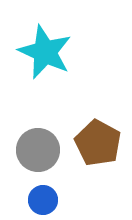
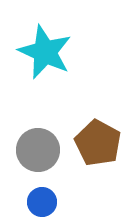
blue circle: moved 1 px left, 2 px down
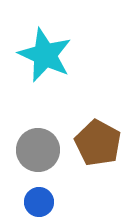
cyan star: moved 3 px down
blue circle: moved 3 px left
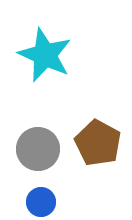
gray circle: moved 1 px up
blue circle: moved 2 px right
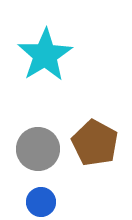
cyan star: rotated 16 degrees clockwise
brown pentagon: moved 3 px left
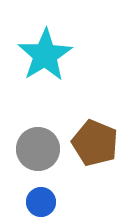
brown pentagon: rotated 6 degrees counterclockwise
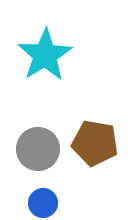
brown pentagon: rotated 12 degrees counterclockwise
blue circle: moved 2 px right, 1 px down
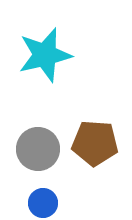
cyan star: rotated 18 degrees clockwise
brown pentagon: rotated 6 degrees counterclockwise
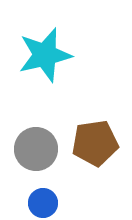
brown pentagon: rotated 12 degrees counterclockwise
gray circle: moved 2 px left
